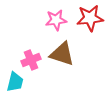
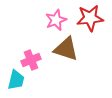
pink star: rotated 15 degrees counterclockwise
brown triangle: moved 4 px right, 5 px up
cyan trapezoid: moved 1 px right, 2 px up
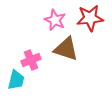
pink star: moved 1 px left; rotated 25 degrees counterclockwise
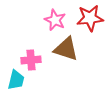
pink cross: rotated 18 degrees clockwise
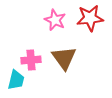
brown triangle: moved 2 px left, 9 px down; rotated 36 degrees clockwise
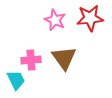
cyan trapezoid: rotated 40 degrees counterclockwise
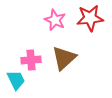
brown triangle: rotated 24 degrees clockwise
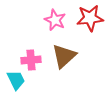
brown triangle: moved 2 px up
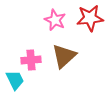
cyan trapezoid: moved 1 px left
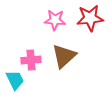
pink star: rotated 20 degrees counterclockwise
